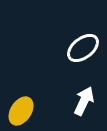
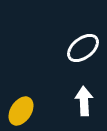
white arrow: rotated 28 degrees counterclockwise
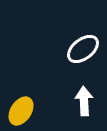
white ellipse: moved 1 px down
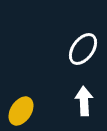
white ellipse: rotated 16 degrees counterclockwise
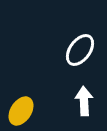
white ellipse: moved 3 px left, 1 px down
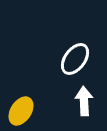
white ellipse: moved 5 px left, 9 px down
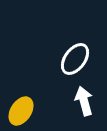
white arrow: rotated 12 degrees counterclockwise
